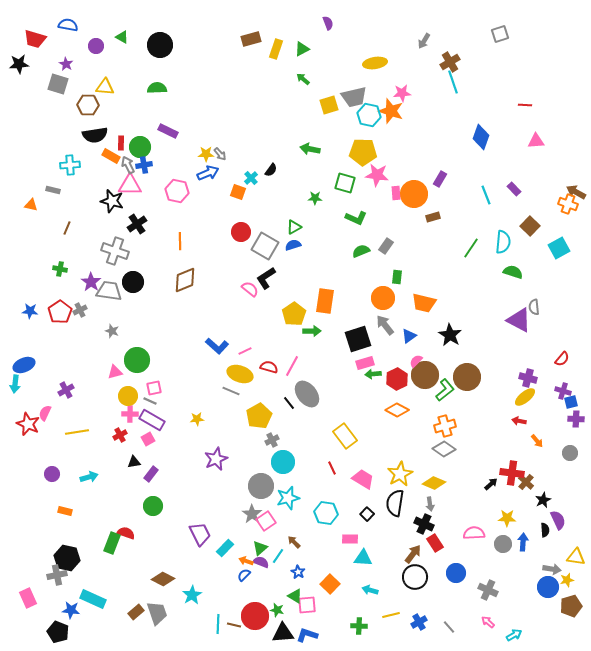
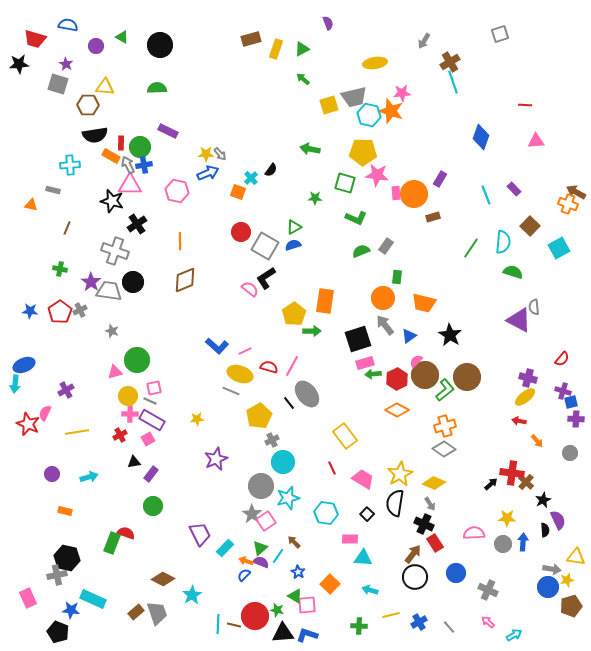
gray arrow at (430, 504): rotated 24 degrees counterclockwise
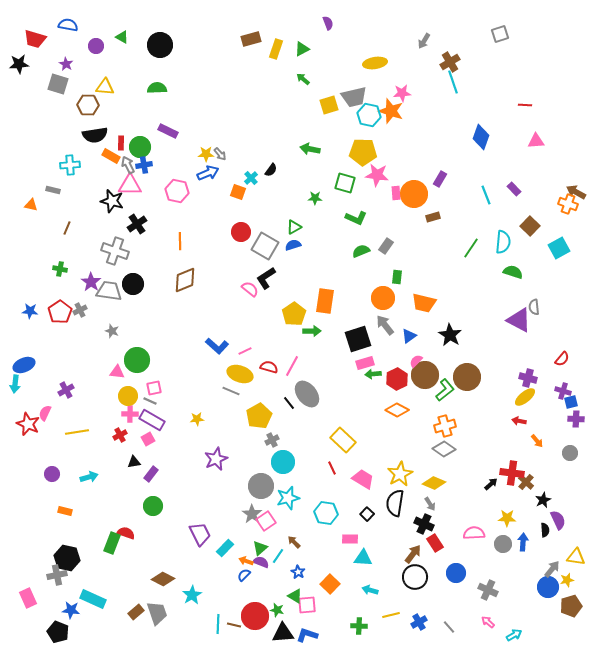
black circle at (133, 282): moved 2 px down
pink triangle at (115, 372): moved 2 px right; rotated 21 degrees clockwise
yellow rectangle at (345, 436): moved 2 px left, 4 px down; rotated 10 degrees counterclockwise
gray arrow at (552, 569): rotated 60 degrees counterclockwise
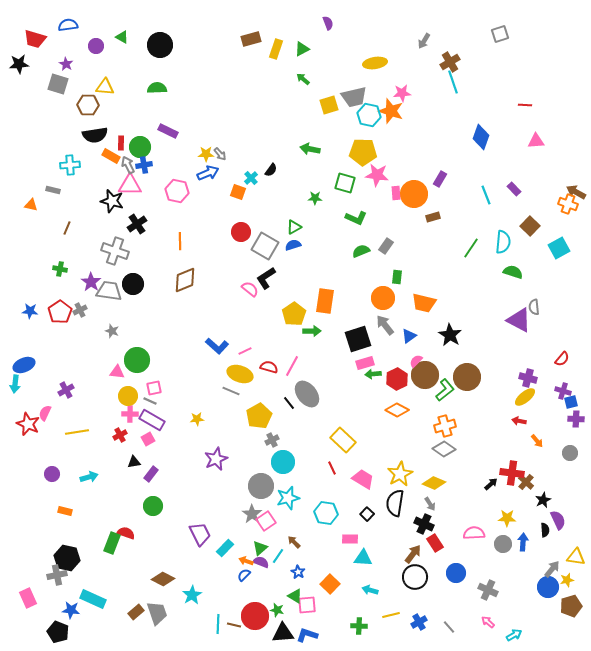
blue semicircle at (68, 25): rotated 18 degrees counterclockwise
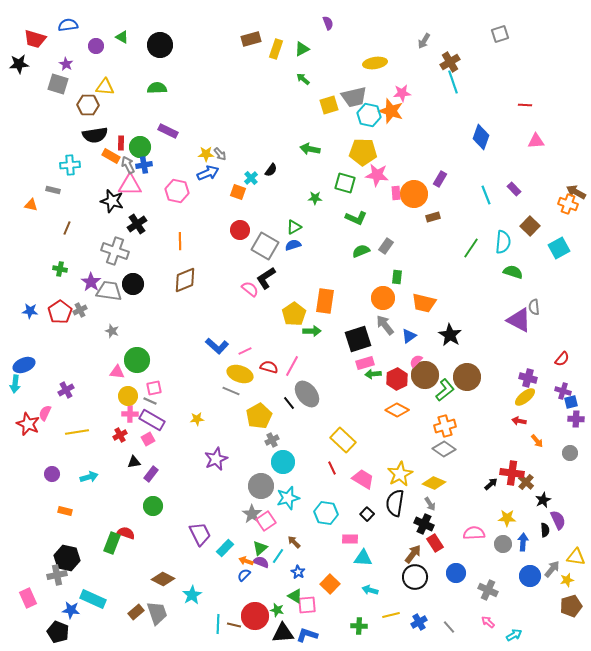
red circle at (241, 232): moved 1 px left, 2 px up
blue circle at (548, 587): moved 18 px left, 11 px up
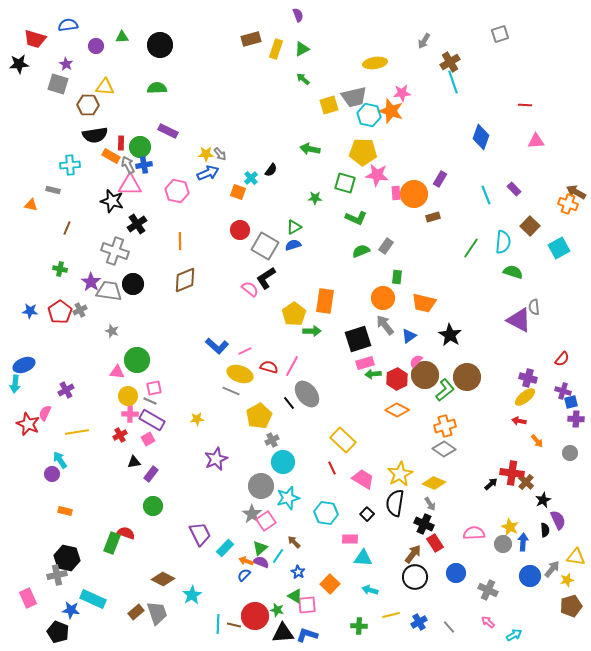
purple semicircle at (328, 23): moved 30 px left, 8 px up
green triangle at (122, 37): rotated 32 degrees counterclockwise
cyan arrow at (89, 477): moved 29 px left, 17 px up; rotated 108 degrees counterclockwise
yellow star at (507, 518): moved 3 px right, 9 px down; rotated 24 degrees clockwise
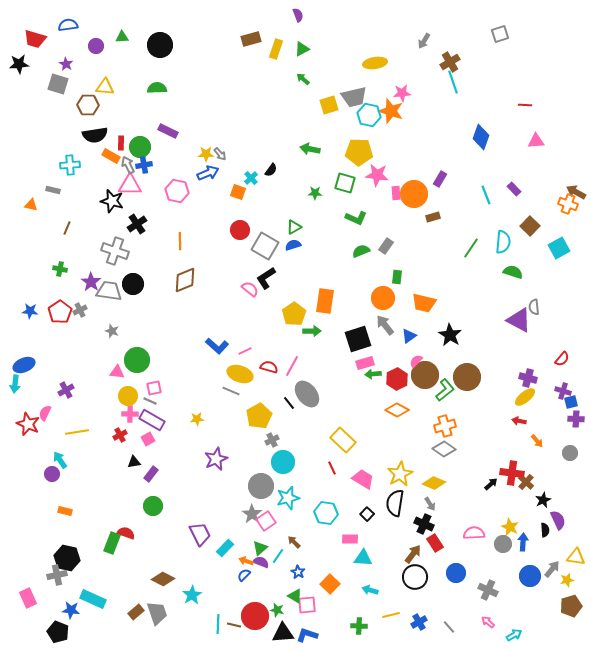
yellow pentagon at (363, 152): moved 4 px left
green star at (315, 198): moved 5 px up
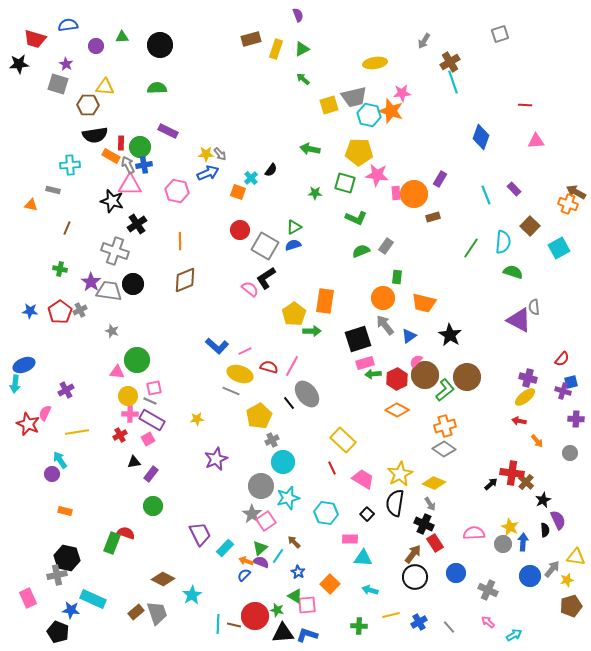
blue square at (571, 402): moved 20 px up
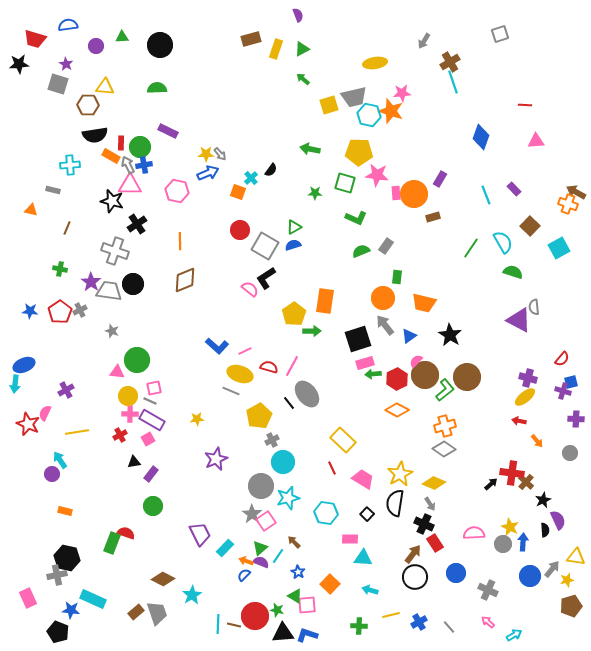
orange triangle at (31, 205): moved 5 px down
cyan semicircle at (503, 242): rotated 35 degrees counterclockwise
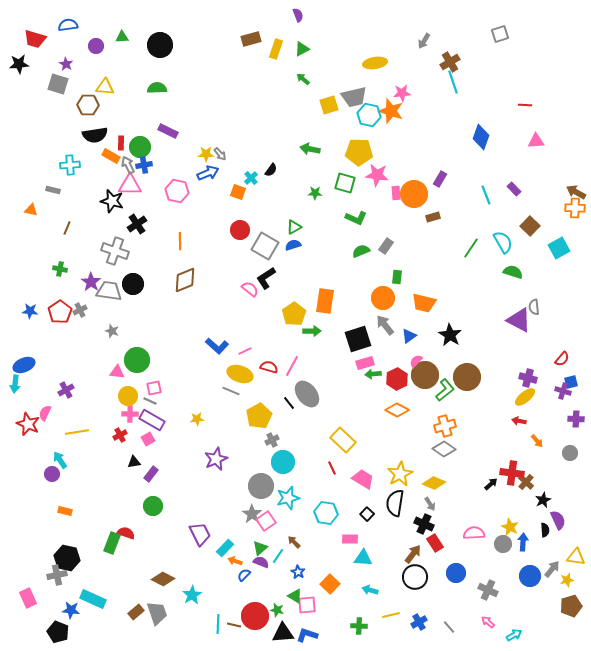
orange cross at (568, 204): moved 7 px right, 4 px down; rotated 18 degrees counterclockwise
orange arrow at (246, 561): moved 11 px left
